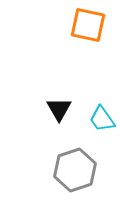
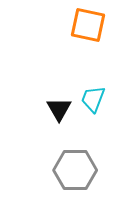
cyan trapezoid: moved 9 px left, 20 px up; rotated 56 degrees clockwise
gray hexagon: rotated 18 degrees clockwise
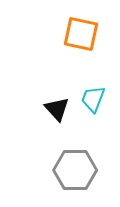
orange square: moved 7 px left, 9 px down
black triangle: moved 2 px left; rotated 12 degrees counterclockwise
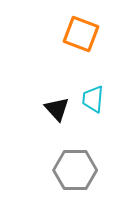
orange square: rotated 9 degrees clockwise
cyan trapezoid: rotated 16 degrees counterclockwise
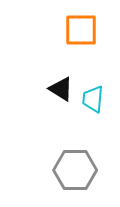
orange square: moved 4 px up; rotated 21 degrees counterclockwise
black triangle: moved 4 px right, 20 px up; rotated 16 degrees counterclockwise
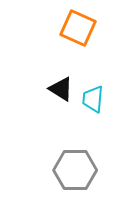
orange square: moved 3 px left, 2 px up; rotated 24 degrees clockwise
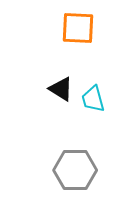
orange square: rotated 21 degrees counterclockwise
cyan trapezoid: rotated 20 degrees counterclockwise
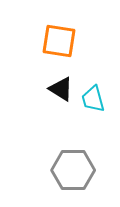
orange square: moved 19 px left, 13 px down; rotated 6 degrees clockwise
gray hexagon: moved 2 px left
